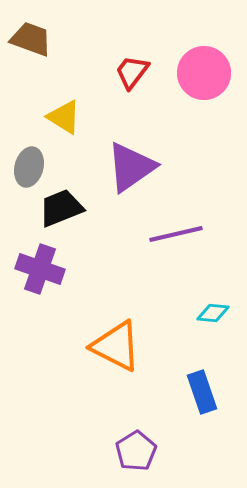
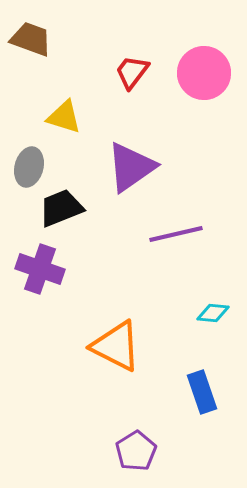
yellow triangle: rotated 15 degrees counterclockwise
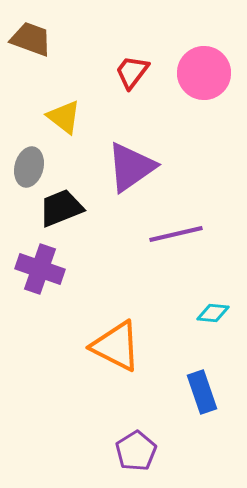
yellow triangle: rotated 21 degrees clockwise
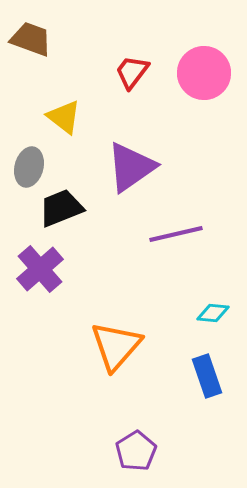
purple cross: rotated 30 degrees clockwise
orange triangle: rotated 44 degrees clockwise
blue rectangle: moved 5 px right, 16 px up
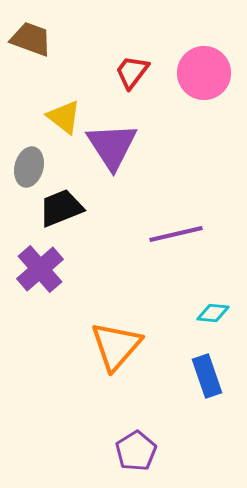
purple triangle: moved 19 px left, 21 px up; rotated 28 degrees counterclockwise
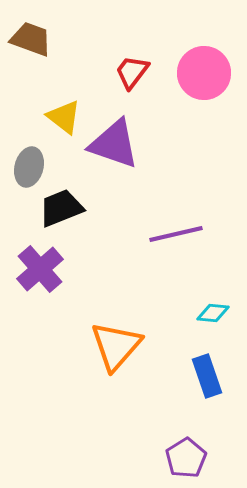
purple triangle: moved 2 px right, 2 px up; rotated 38 degrees counterclockwise
purple pentagon: moved 50 px right, 7 px down
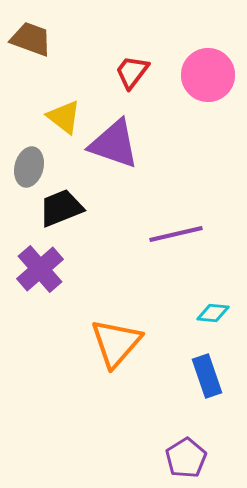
pink circle: moved 4 px right, 2 px down
orange triangle: moved 3 px up
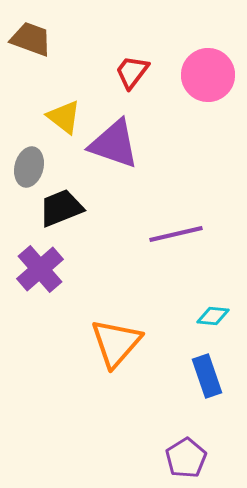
cyan diamond: moved 3 px down
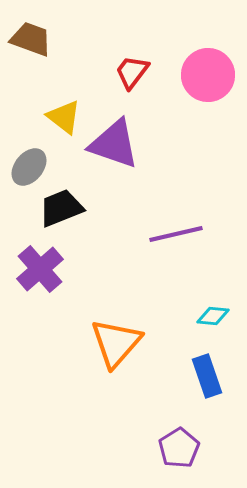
gray ellipse: rotated 24 degrees clockwise
purple pentagon: moved 7 px left, 10 px up
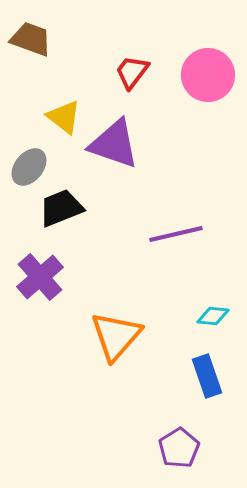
purple cross: moved 8 px down
orange triangle: moved 7 px up
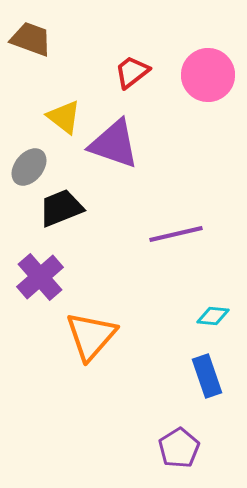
red trapezoid: rotated 15 degrees clockwise
orange triangle: moved 25 px left
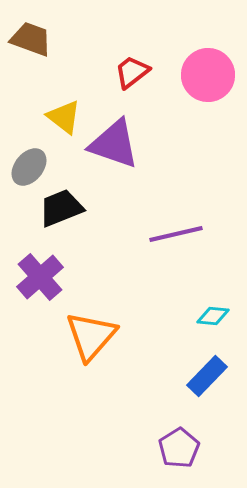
blue rectangle: rotated 63 degrees clockwise
